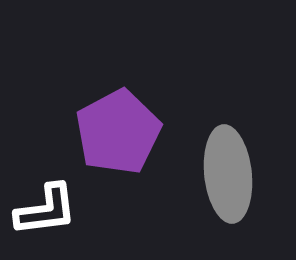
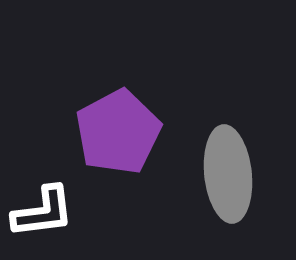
white L-shape: moved 3 px left, 2 px down
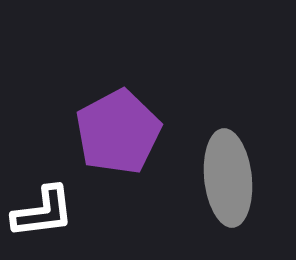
gray ellipse: moved 4 px down
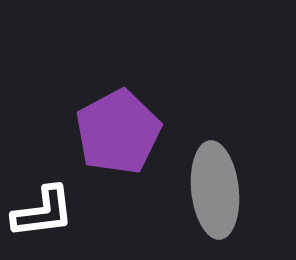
gray ellipse: moved 13 px left, 12 px down
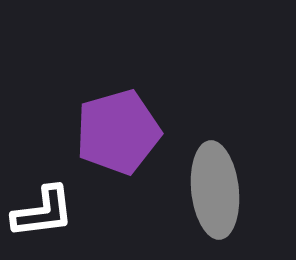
purple pentagon: rotated 12 degrees clockwise
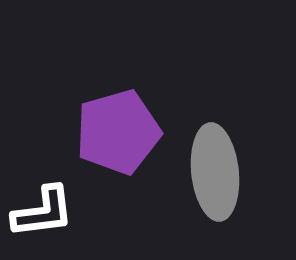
gray ellipse: moved 18 px up
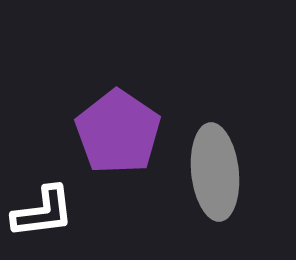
purple pentagon: rotated 22 degrees counterclockwise
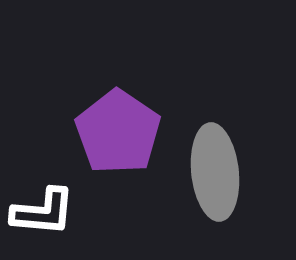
white L-shape: rotated 12 degrees clockwise
